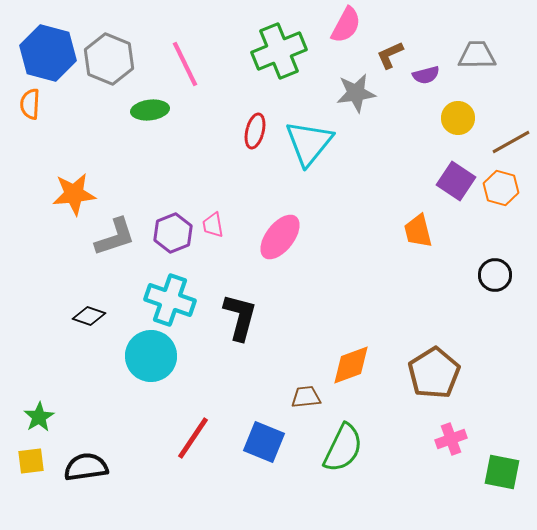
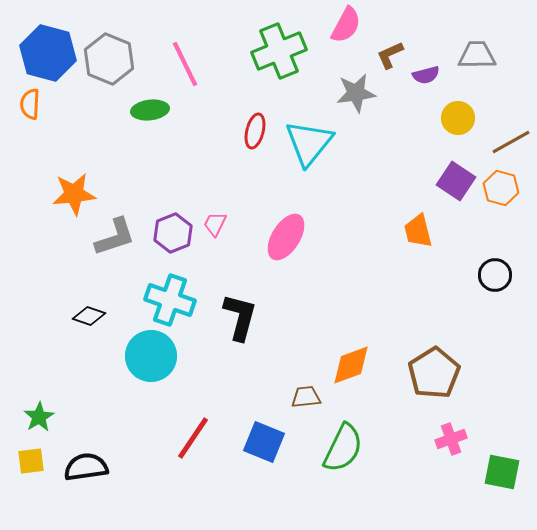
pink trapezoid: moved 2 px right, 1 px up; rotated 36 degrees clockwise
pink ellipse: moved 6 px right; rotated 6 degrees counterclockwise
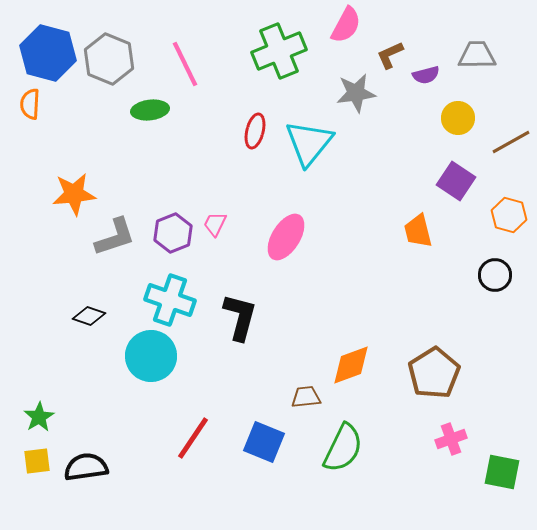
orange hexagon: moved 8 px right, 27 px down
yellow square: moved 6 px right
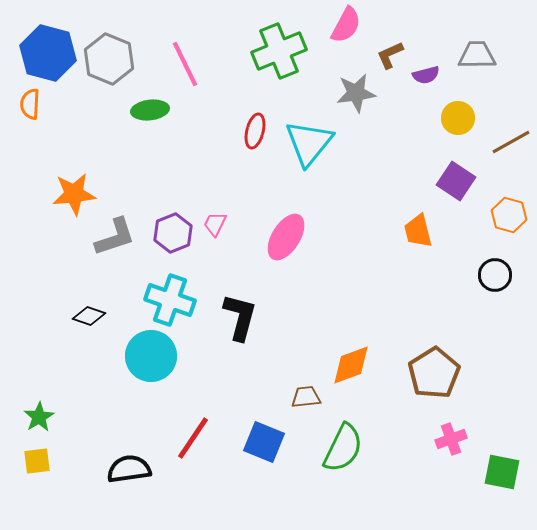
black semicircle: moved 43 px right, 2 px down
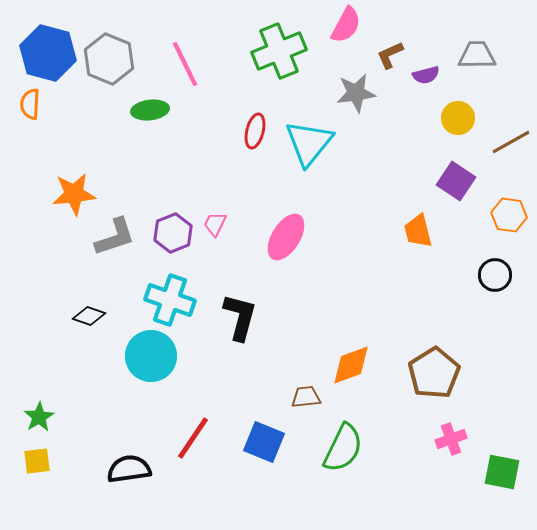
orange hexagon: rotated 8 degrees counterclockwise
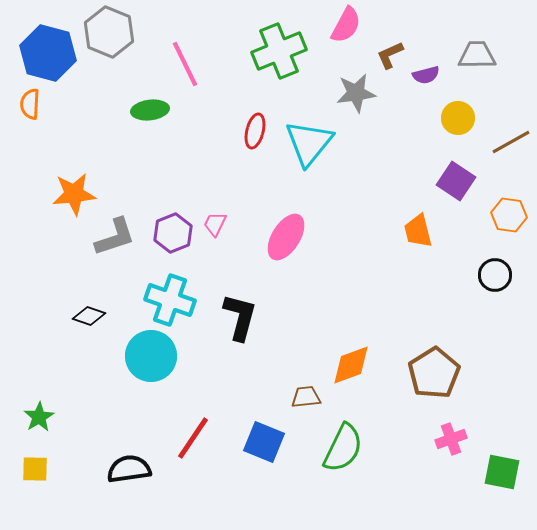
gray hexagon: moved 27 px up
yellow square: moved 2 px left, 8 px down; rotated 8 degrees clockwise
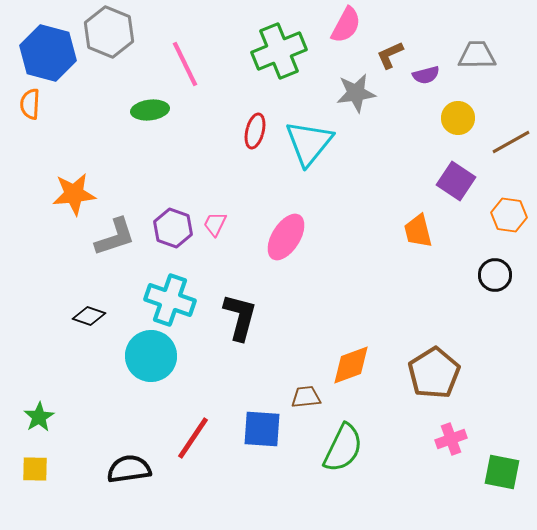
purple hexagon: moved 5 px up; rotated 18 degrees counterclockwise
blue square: moved 2 px left, 13 px up; rotated 18 degrees counterclockwise
